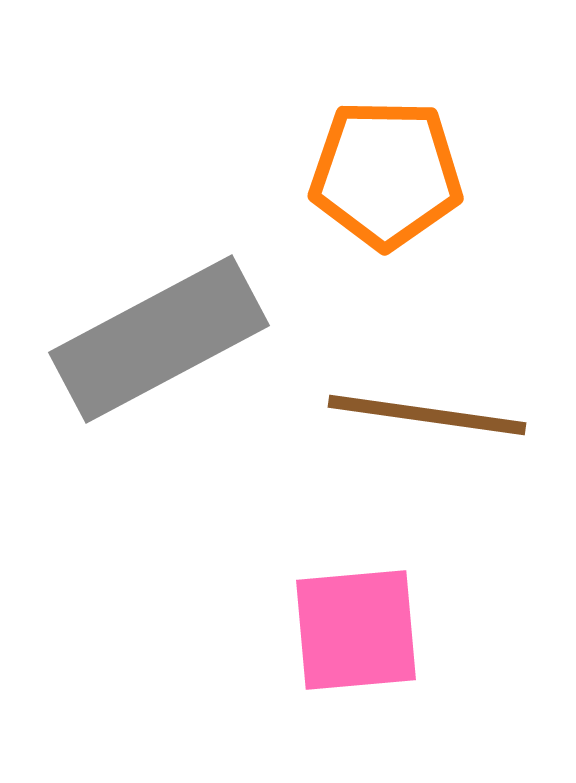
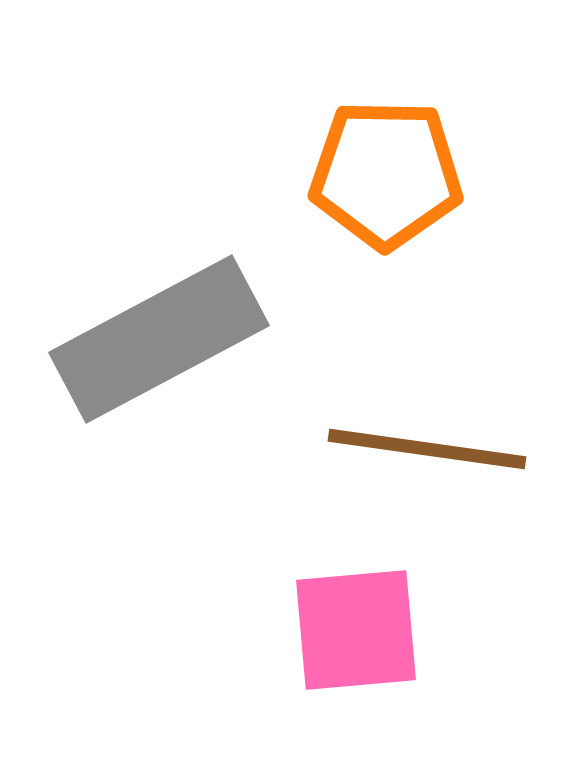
brown line: moved 34 px down
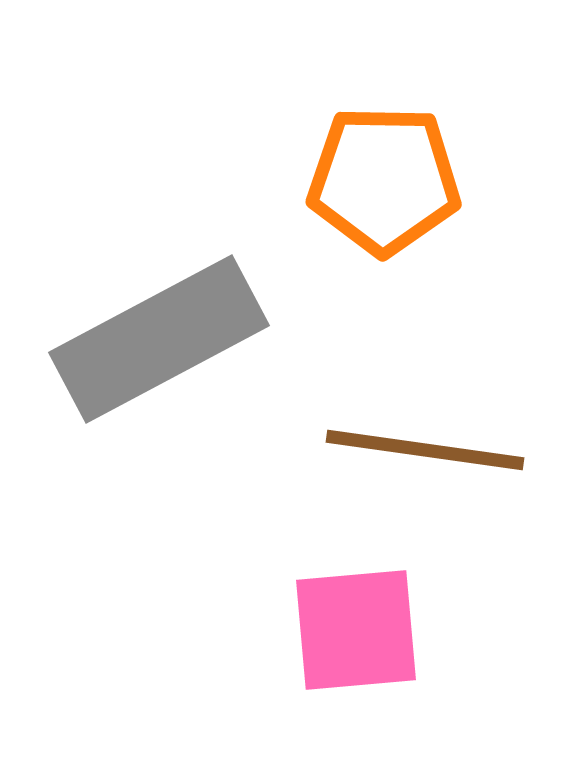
orange pentagon: moved 2 px left, 6 px down
brown line: moved 2 px left, 1 px down
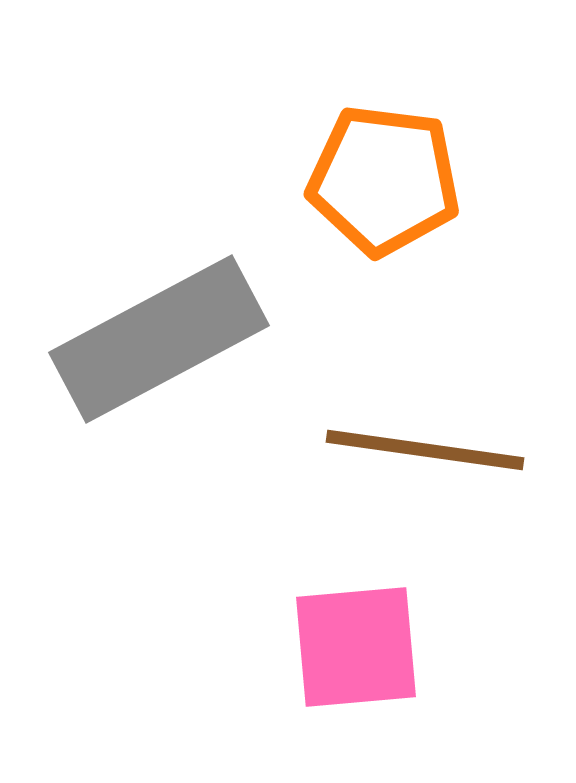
orange pentagon: rotated 6 degrees clockwise
pink square: moved 17 px down
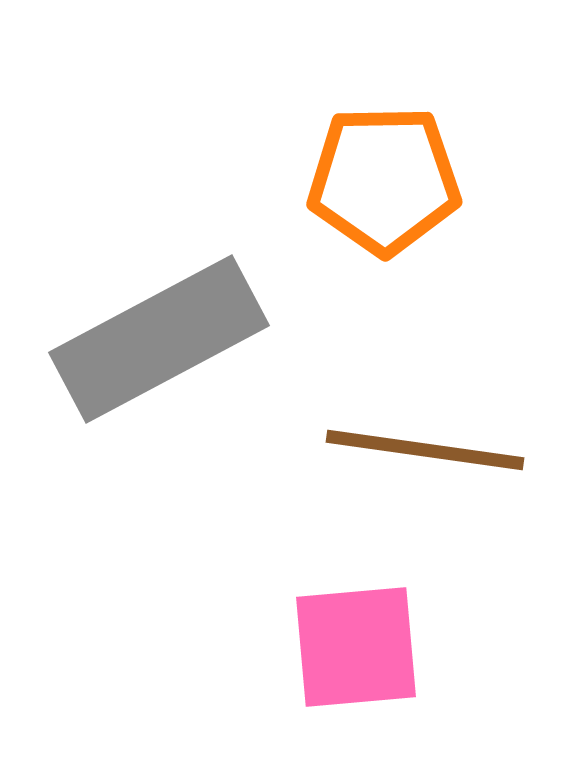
orange pentagon: rotated 8 degrees counterclockwise
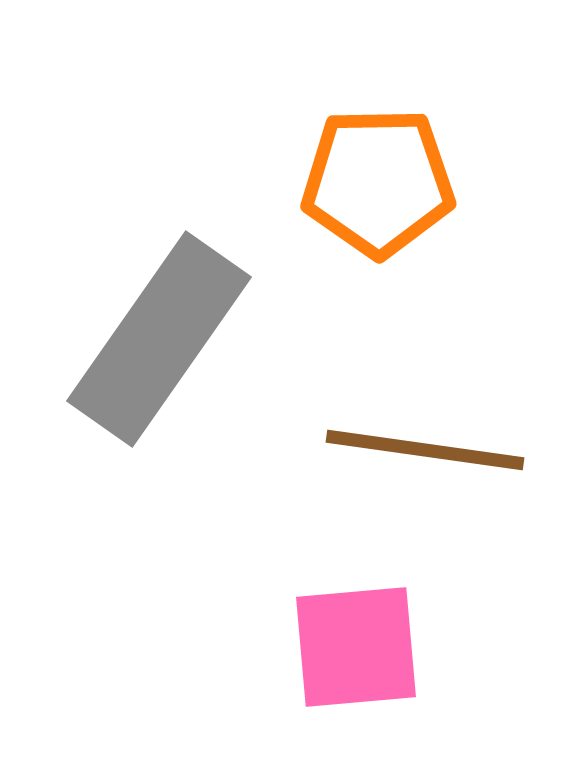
orange pentagon: moved 6 px left, 2 px down
gray rectangle: rotated 27 degrees counterclockwise
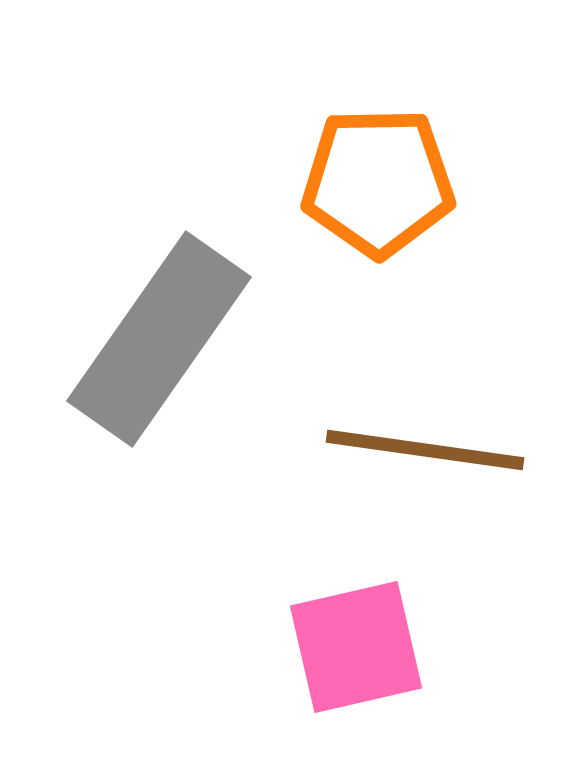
pink square: rotated 8 degrees counterclockwise
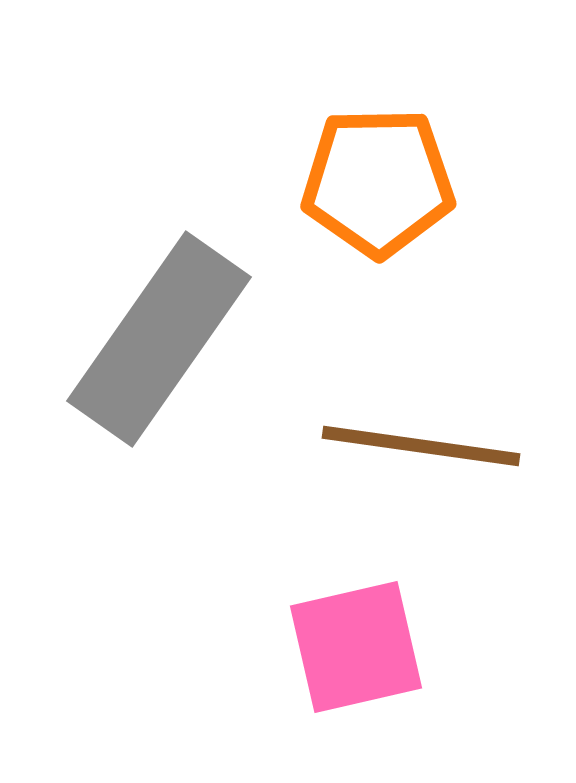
brown line: moved 4 px left, 4 px up
